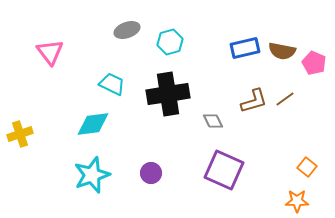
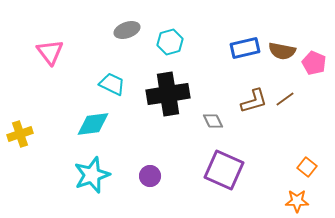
purple circle: moved 1 px left, 3 px down
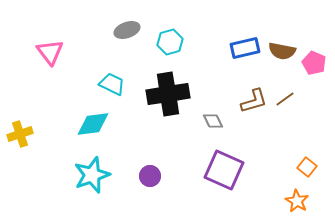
orange star: rotated 30 degrees clockwise
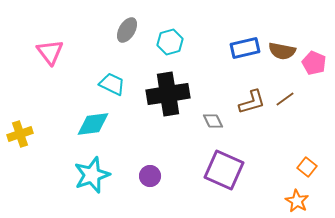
gray ellipse: rotated 40 degrees counterclockwise
brown L-shape: moved 2 px left, 1 px down
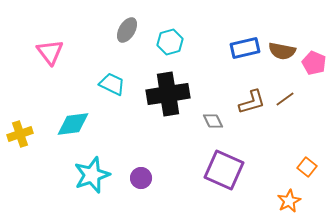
cyan diamond: moved 20 px left
purple circle: moved 9 px left, 2 px down
orange star: moved 8 px left; rotated 15 degrees clockwise
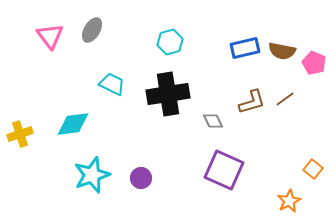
gray ellipse: moved 35 px left
pink triangle: moved 16 px up
orange square: moved 6 px right, 2 px down
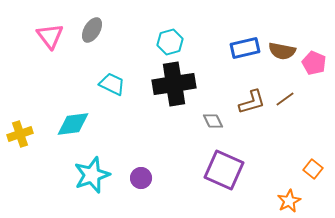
black cross: moved 6 px right, 10 px up
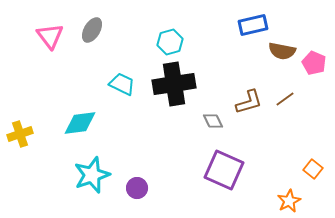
blue rectangle: moved 8 px right, 23 px up
cyan trapezoid: moved 10 px right
brown L-shape: moved 3 px left
cyan diamond: moved 7 px right, 1 px up
purple circle: moved 4 px left, 10 px down
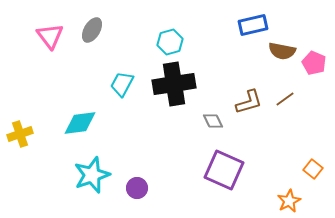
cyan trapezoid: rotated 88 degrees counterclockwise
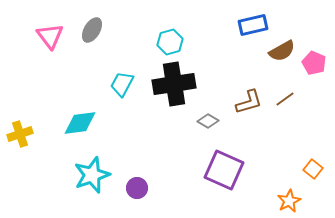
brown semicircle: rotated 40 degrees counterclockwise
gray diamond: moved 5 px left; rotated 35 degrees counterclockwise
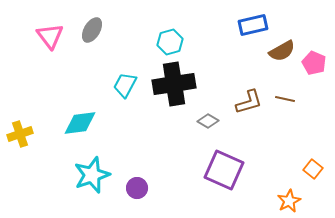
cyan trapezoid: moved 3 px right, 1 px down
brown line: rotated 48 degrees clockwise
